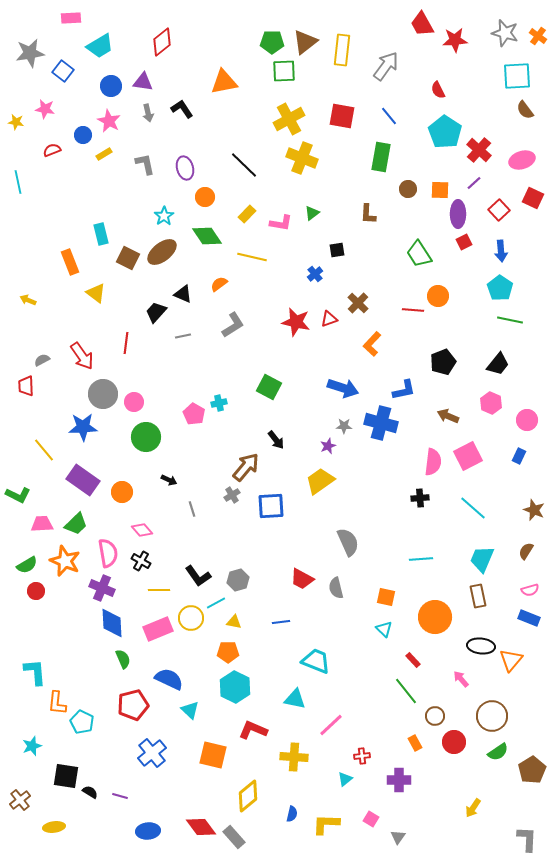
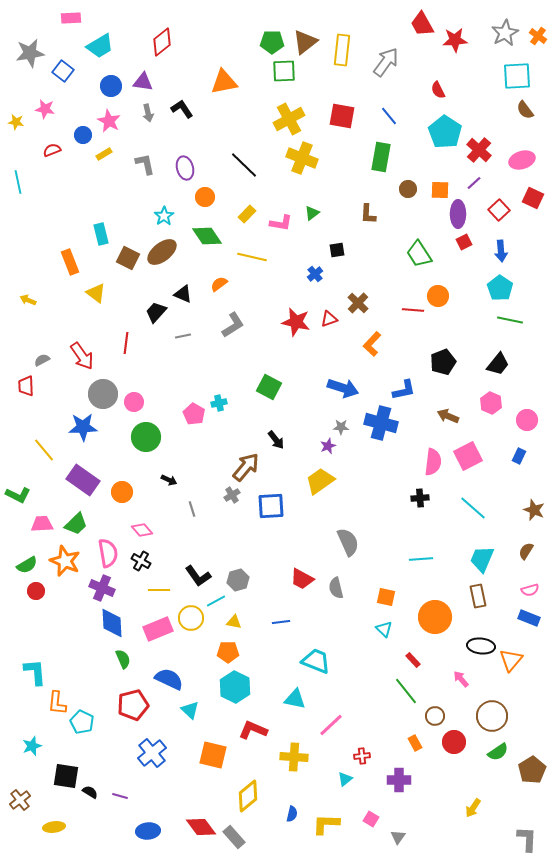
gray star at (505, 33): rotated 28 degrees clockwise
gray arrow at (386, 66): moved 4 px up
gray star at (344, 426): moved 3 px left, 1 px down
cyan line at (216, 603): moved 2 px up
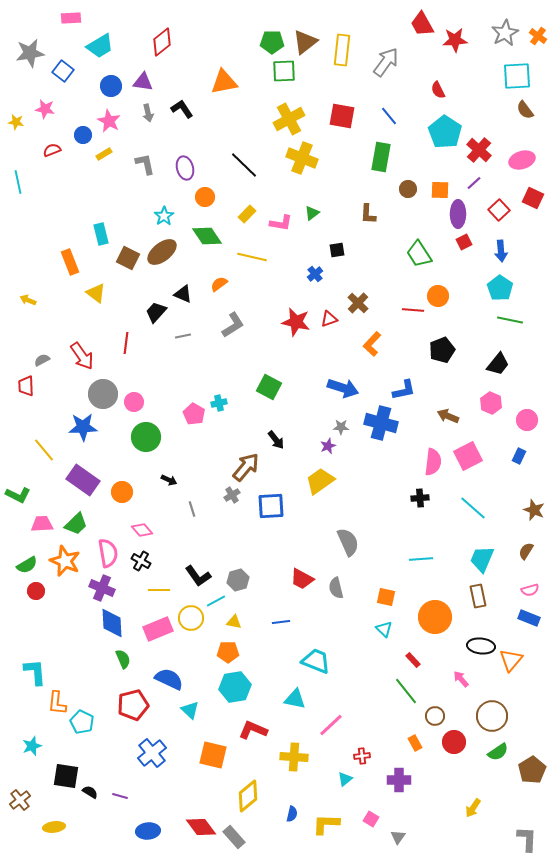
black pentagon at (443, 362): moved 1 px left, 12 px up
cyan hexagon at (235, 687): rotated 24 degrees clockwise
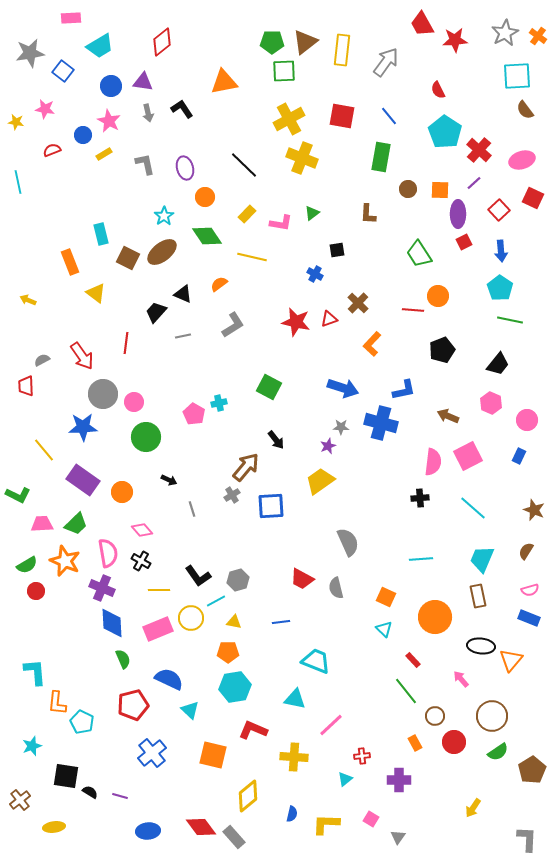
blue cross at (315, 274): rotated 21 degrees counterclockwise
orange square at (386, 597): rotated 12 degrees clockwise
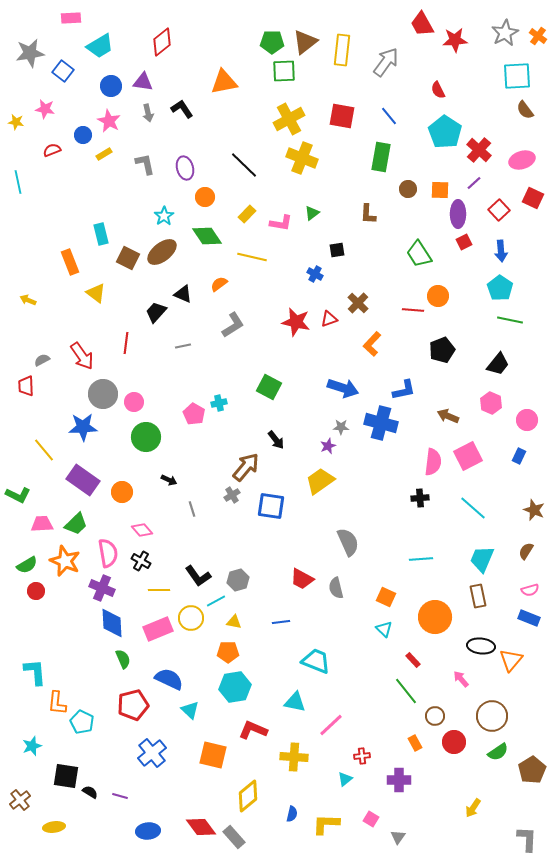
gray line at (183, 336): moved 10 px down
blue square at (271, 506): rotated 12 degrees clockwise
cyan triangle at (295, 699): moved 3 px down
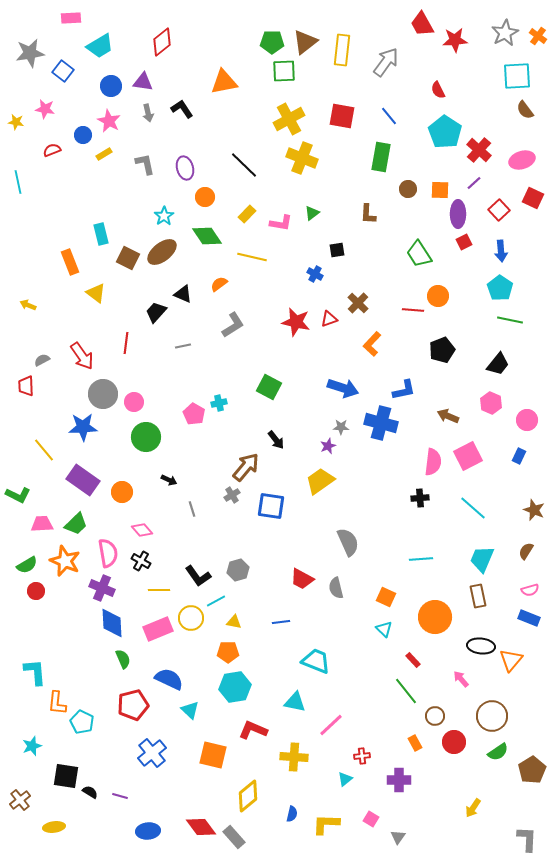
yellow arrow at (28, 300): moved 5 px down
gray hexagon at (238, 580): moved 10 px up
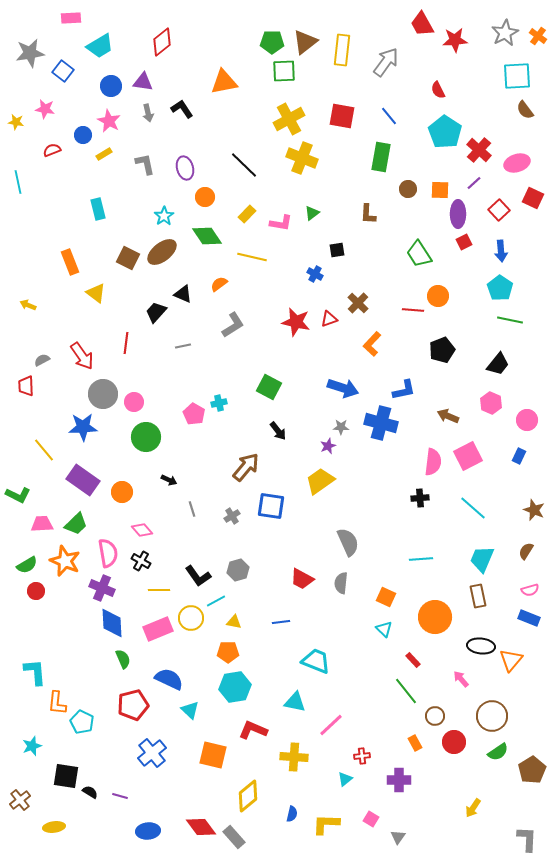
pink ellipse at (522, 160): moved 5 px left, 3 px down
cyan rectangle at (101, 234): moved 3 px left, 25 px up
black arrow at (276, 440): moved 2 px right, 9 px up
gray cross at (232, 495): moved 21 px down
gray semicircle at (336, 588): moved 5 px right, 5 px up; rotated 20 degrees clockwise
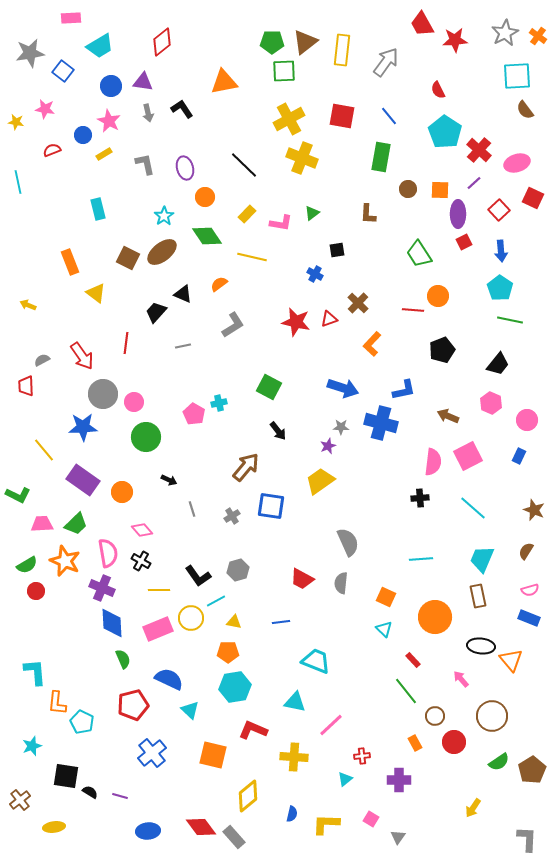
orange triangle at (511, 660): rotated 20 degrees counterclockwise
green semicircle at (498, 752): moved 1 px right, 10 px down
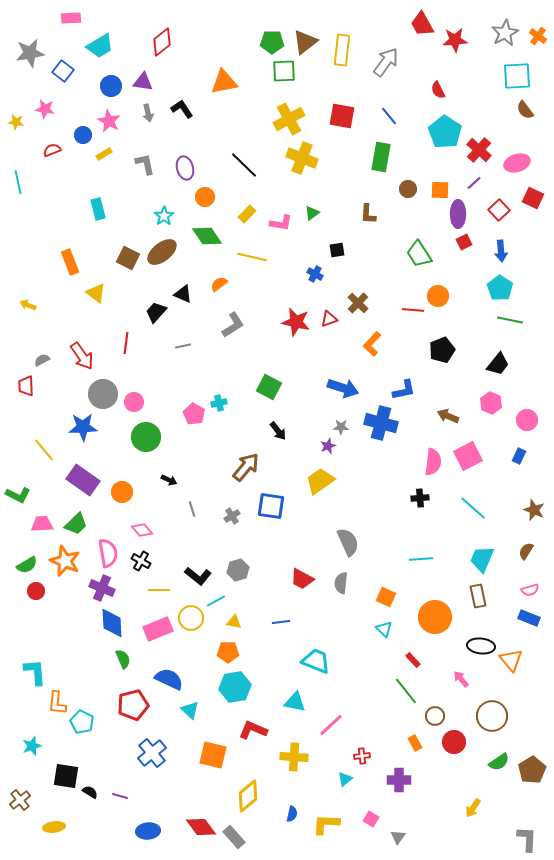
black L-shape at (198, 576): rotated 16 degrees counterclockwise
